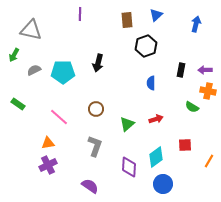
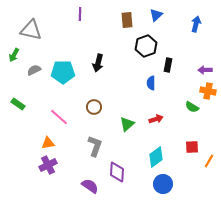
black rectangle: moved 13 px left, 5 px up
brown circle: moved 2 px left, 2 px up
red square: moved 7 px right, 2 px down
purple diamond: moved 12 px left, 5 px down
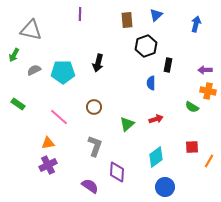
blue circle: moved 2 px right, 3 px down
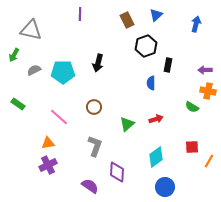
brown rectangle: rotated 21 degrees counterclockwise
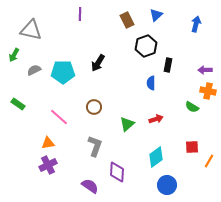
black arrow: rotated 18 degrees clockwise
blue circle: moved 2 px right, 2 px up
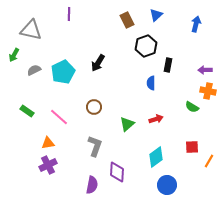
purple line: moved 11 px left
cyan pentagon: rotated 25 degrees counterclockwise
green rectangle: moved 9 px right, 7 px down
purple semicircle: moved 2 px right, 1 px up; rotated 66 degrees clockwise
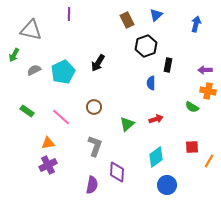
pink line: moved 2 px right
